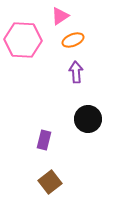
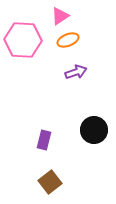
orange ellipse: moved 5 px left
purple arrow: rotated 75 degrees clockwise
black circle: moved 6 px right, 11 px down
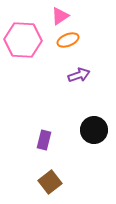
purple arrow: moved 3 px right, 3 px down
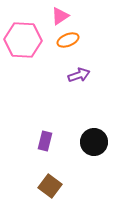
black circle: moved 12 px down
purple rectangle: moved 1 px right, 1 px down
brown square: moved 4 px down; rotated 15 degrees counterclockwise
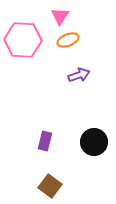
pink triangle: rotated 24 degrees counterclockwise
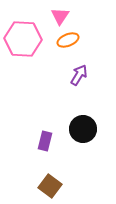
pink hexagon: moved 1 px up
purple arrow: rotated 40 degrees counterclockwise
black circle: moved 11 px left, 13 px up
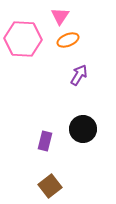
brown square: rotated 15 degrees clockwise
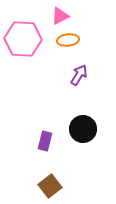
pink triangle: rotated 30 degrees clockwise
orange ellipse: rotated 15 degrees clockwise
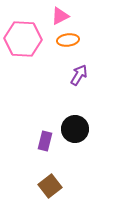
black circle: moved 8 px left
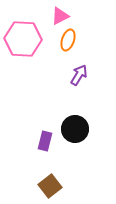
orange ellipse: rotated 65 degrees counterclockwise
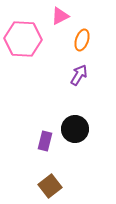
orange ellipse: moved 14 px right
